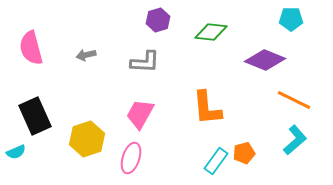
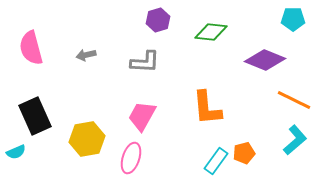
cyan pentagon: moved 2 px right
pink trapezoid: moved 2 px right, 2 px down
yellow hexagon: rotated 8 degrees clockwise
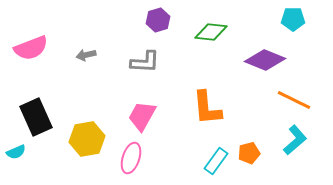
pink semicircle: rotated 96 degrees counterclockwise
black rectangle: moved 1 px right, 1 px down
orange pentagon: moved 5 px right
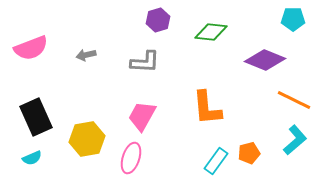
cyan semicircle: moved 16 px right, 6 px down
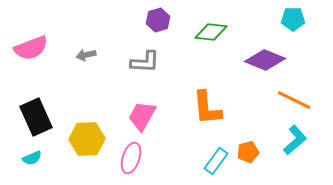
yellow hexagon: rotated 8 degrees clockwise
orange pentagon: moved 1 px left, 1 px up
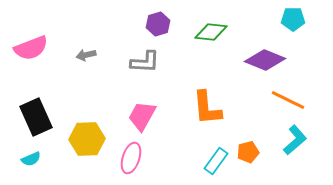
purple hexagon: moved 4 px down
orange line: moved 6 px left
cyan semicircle: moved 1 px left, 1 px down
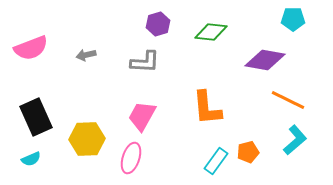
purple diamond: rotated 12 degrees counterclockwise
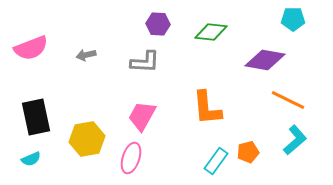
purple hexagon: rotated 20 degrees clockwise
black rectangle: rotated 12 degrees clockwise
yellow hexagon: rotated 8 degrees counterclockwise
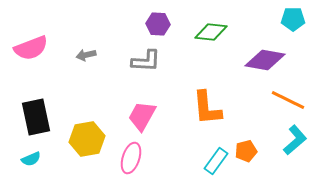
gray L-shape: moved 1 px right, 1 px up
orange pentagon: moved 2 px left, 1 px up
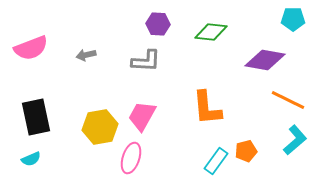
yellow hexagon: moved 13 px right, 12 px up
